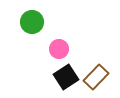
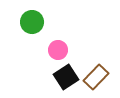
pink circle: moved 1 px left, 1 px down
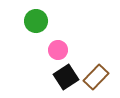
green circle: moved 4 px right, 1 px up
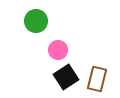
brown rectangle: moved 1 px right, 2 px down; rotated 30 degrees counterclockwise
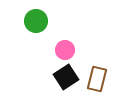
pink circle: moved 7 px right
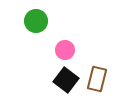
black square: moved 3 px down; rotated 20 degrees counterclockwise
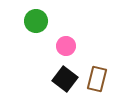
pink circle: moved 1 px right, 4 px up
black square: moved 1 px left, 1 px up
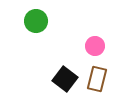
pink circle: moved 29 px right
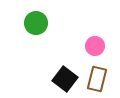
green circle: moved 2 px down
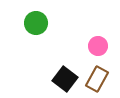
pink circle: moved 3 px right
brown rectangle: rotated 15 degrees clockwise
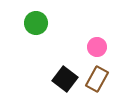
pink circle: moved 1 px left, 1 px down
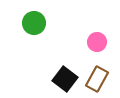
green circle: moved 2 px left
pink circle: moved 5 px up
